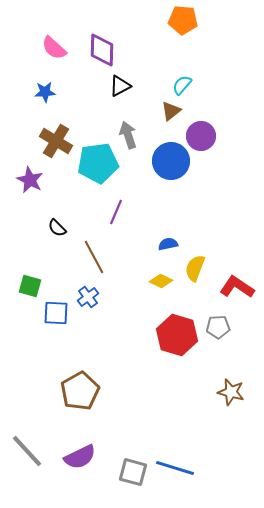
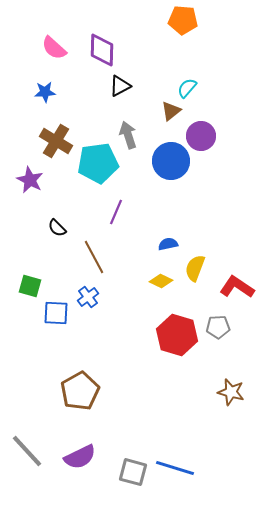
cyan semicircle: moved 5 px right, 3 px down
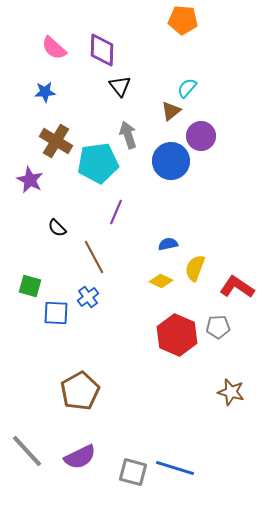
black triangle: rotated 40 degrees counterclockwise
red hexagon: rotated 6 degrees clockwise
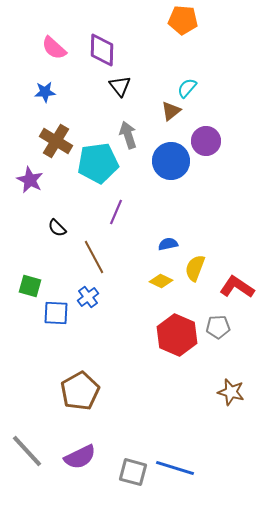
purple circle: moved 5 px right, 5 px down
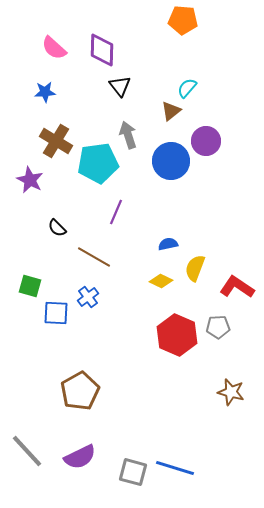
brown line: rotated 32 degrees counterclockwise
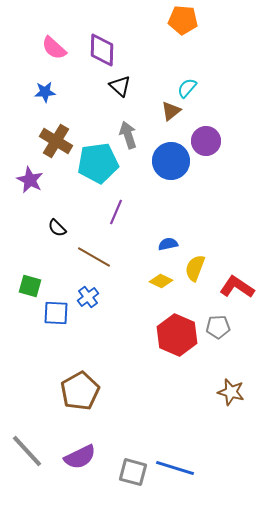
black triangle: rotated 10 degrees counterclockwise
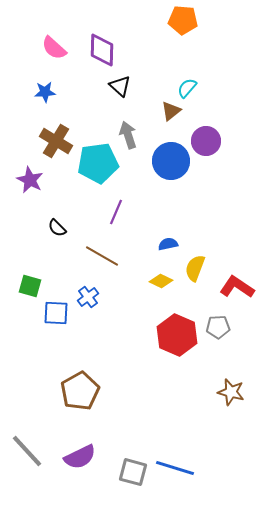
brown line: moved 8 px right, 1 px up
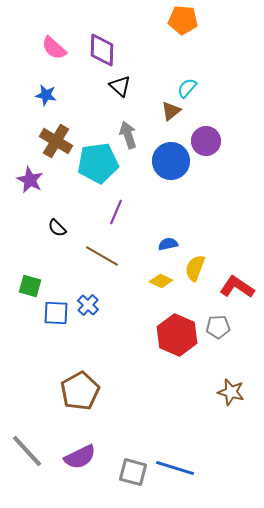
blue star: moved 1 px right, 3 px down; rotated 15 degrees clockwise
blue cross: moved 8 px down; rotated 10 degrees counterclockwise
